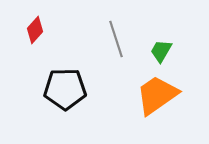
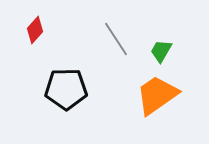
gray line: rotated 15 degrees counterclockwise
black pentagon: moved 1 px right
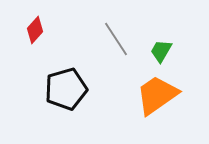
black pentagon: rotated 15 degrees counterclockwise
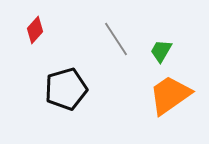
orange trapezoid: moved 13 px right
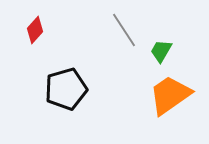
gray line: moved 8 px right, 9 px up
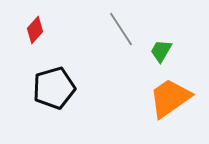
gray line: moved 3 px left, 1 px up
black pentagon: moved 12 px left, 1 px up
orange trapezoid: moved 3 px down
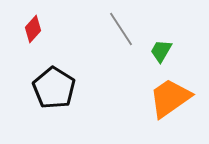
red diamond: moved 2 px left, 1 px up
black pentagon: rotated 24 degrees counterclockwise
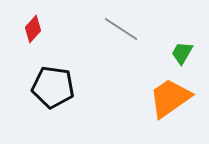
gray line: rotated 24 degrees counterclockwise
green trapezoid: moved 21 px right, 2 px down
black pentagon: moved 1 px left, 1 px up; rotated 24 degrees counterclockwise
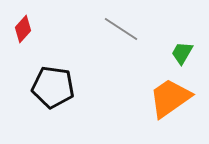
red diamond: moved 10 px left
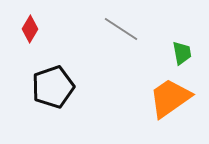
red diamond: moved 7 px right; rotated 12 degrees counterclockwise
green trapezoid: rotated 140 degrees clockwise
black pentagon: rotated 27 degrees counterclockwise
